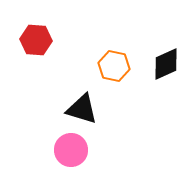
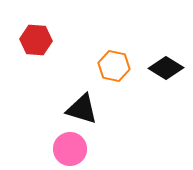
black diamond: moved 4 px down; rotated 56 degrees clockwise
pink circle: moved 1 px left, 1 px up
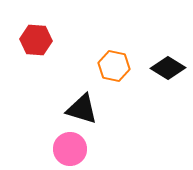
black diamond: moved 2 px right
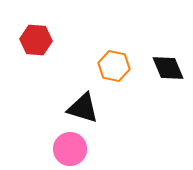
black diamond: rotated 36 degrees clockwise
black triangle: moved 1 px right, 1 px up
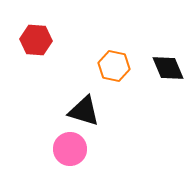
black triangle: moved 1 px right, 3 px down
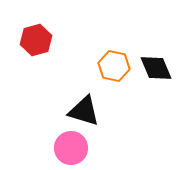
red hexagon: rotated 20 degrees counterclockwise
black diamond: moved 12 px left
pink circle: moved 1 px right, 1 px up
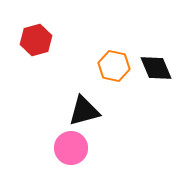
black triangle: rotated 32 degrees counterclockwise
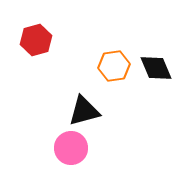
orange hexagon: rotated 20 degrees counterclockwise
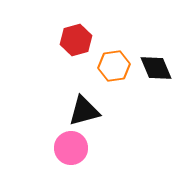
red hexagon: moved 40 px right
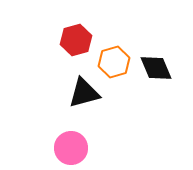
orange hexagon: moved 4 px up; rotated 8 degrees counterclockwise
black triangle: moved 18 px up
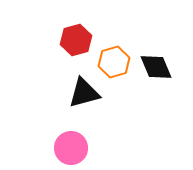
black diamond: moved 1 px up
